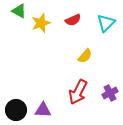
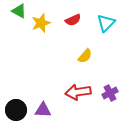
red arrow: rotated 55 degrees clockwise
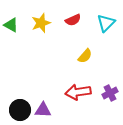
green triangle: moved 8 px left, 14 px down
black circle: moved 4 px right
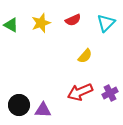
red arrow: moved 2 px right; rotated 15 degrees counterclockwise
black circle: moved 1 px left, 5 px up
